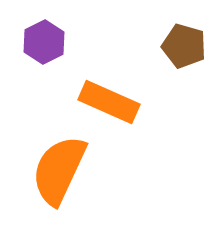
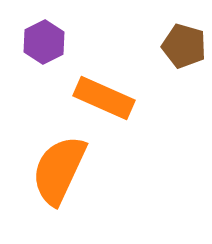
orange rectangle: moved 5 px left, 4 px up
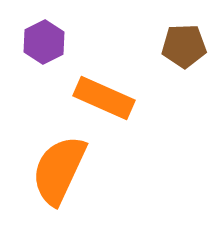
brown pentagon: rotated 18 degrees counterclockwise
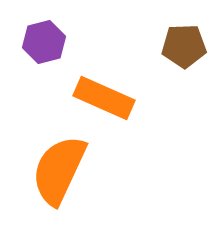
purple hexagon: rotated 12 degrees clockwise
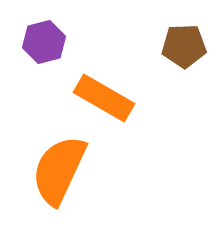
orange rectangle: rotated 6 degrees clockwise
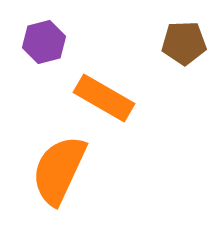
brown pentagon: moved 3 px up
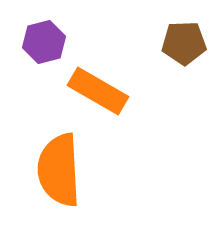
orange rectangle: moved 6 px left, 7 px up
orange semicircle: rotated 28 degrees counterclockwise
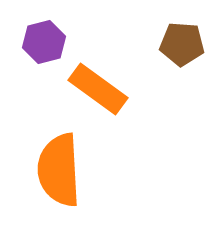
brown pentagon: moved 2 px left, 1 px down; rotated 6 degrees clockwise
orange rectangle: moved 2 px up; rotated 6 degrees clockwise
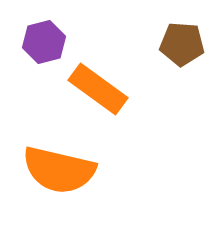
orange semicircle: rotated 74 degrees counterclockwise
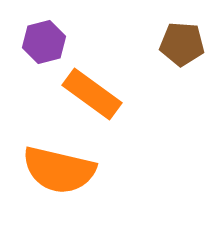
orange rectangle: moved 6 px left, 5 px down
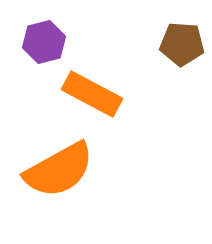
orange rectangle: rotated 8 degrees counterclockwise
orange semicircle: rotated 42 degrees counterclockwise
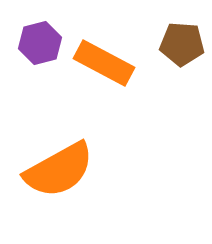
purple hexagon: moved 4 px left, 1 px down
orange rectangle: moved 12 px right, 31 px up
